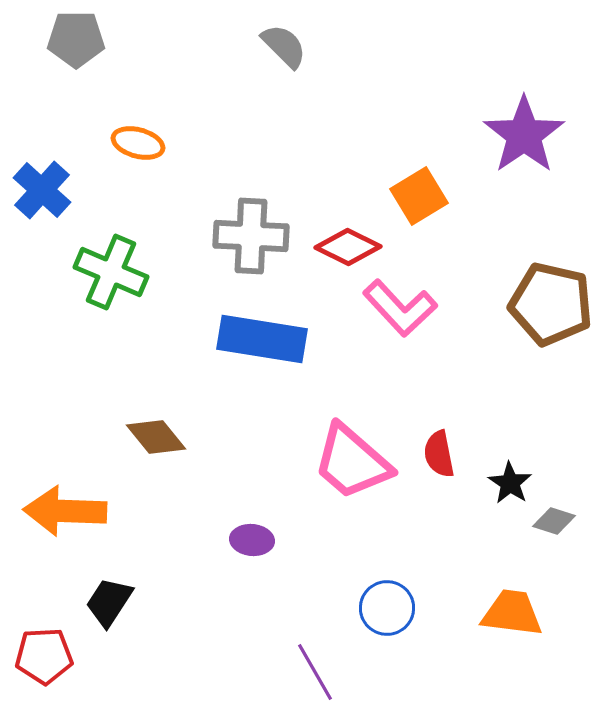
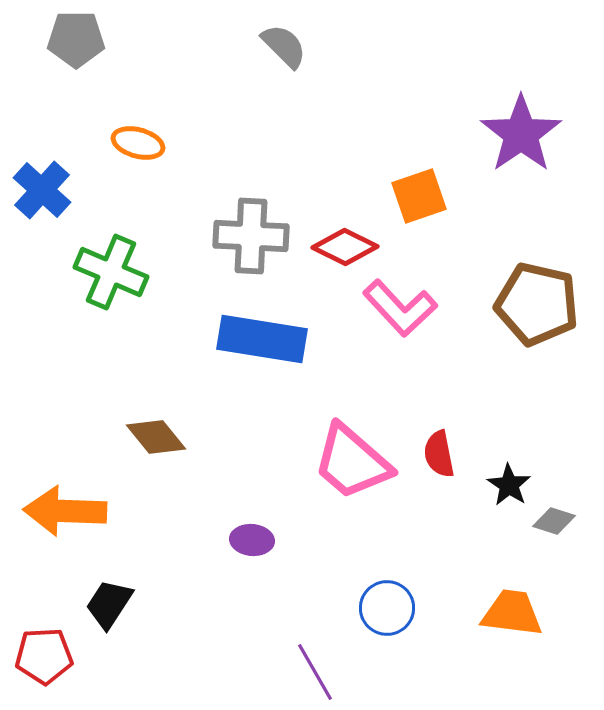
purple star: moved 3 px left, 1 px up
orange square: rotated 12 degrees clockwise
red diamond: moved 3 px left
brown pentagon: moved 14 px left
black star: moved 1 px left, 2 px down
black trapezoid: moved 2 px down
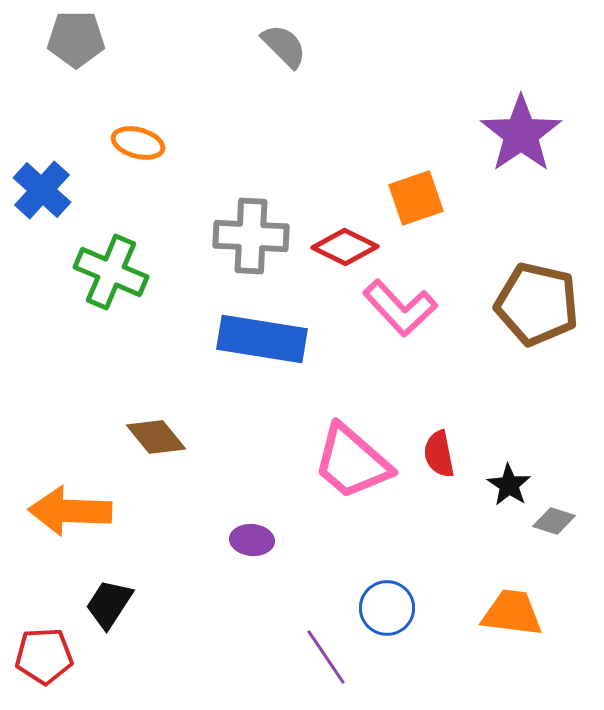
orange square: moved 3 px left, 2 px down
orange arrow: moved 5 px right
purple line: moved 11 px right, 15 px up; rotated 4 degrees counterclockwise
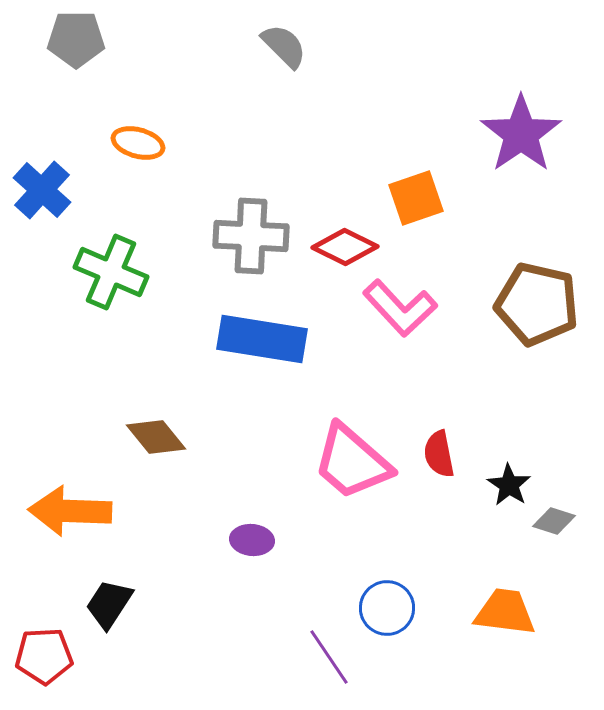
orange trapezoid: moved 7 px left, 1 px up
purple line: moved 3 px right
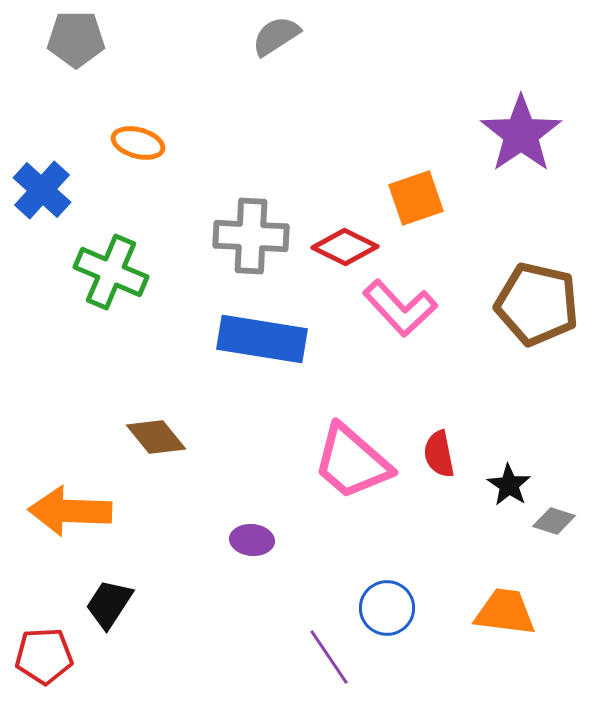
gray semicircle: moved 8 px left, 10 px up; rotated 78 degrees counterclockwise
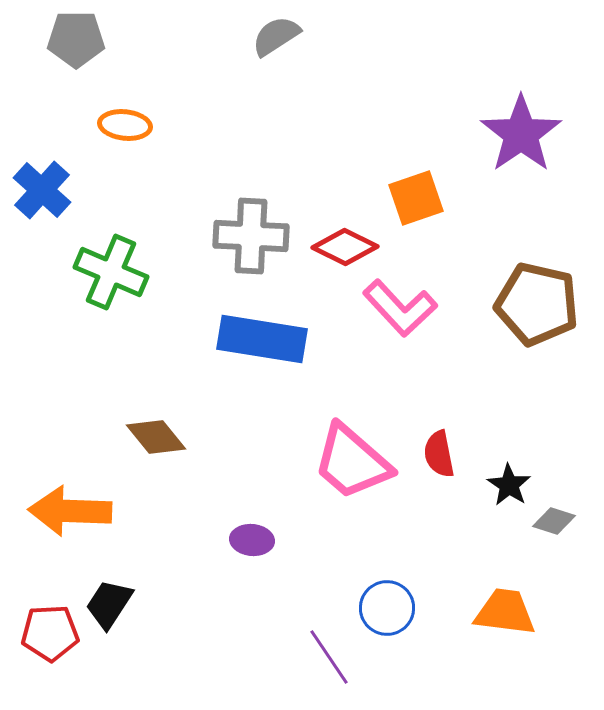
orange ellipse: moved 13 px left, 18 px up; rotated 9 degrees counterclockwise
red pentagon: moved 6 px right, 23 px up
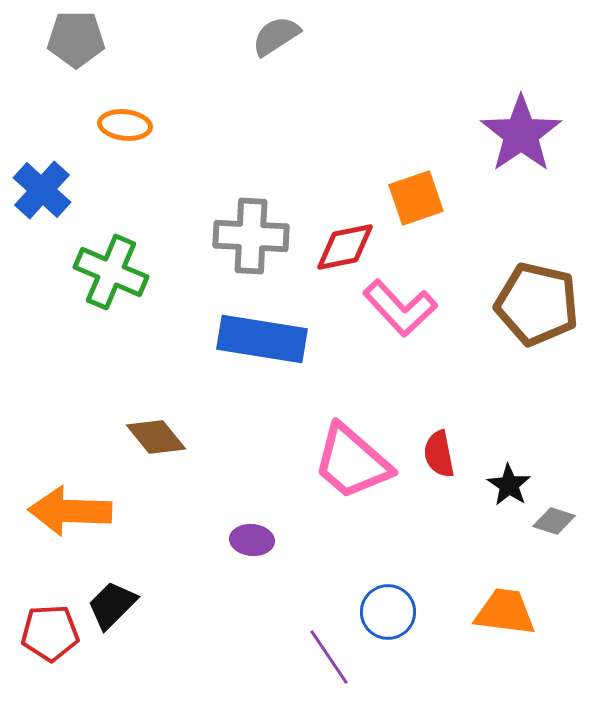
red diamond: rotated 38 degrees counterclockwise
black trapezoid: moved 3 px right, 1 px down; rotated 12 degrees clockwise
blue circle: moved 1 px right, 4 px down
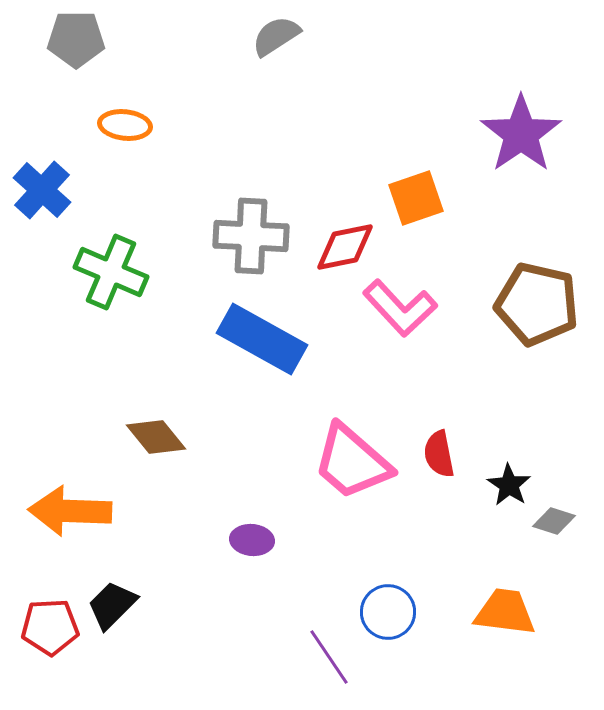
blue rectangle: rotated 20 degrees clockwise
red pentagon: moved 6 px up
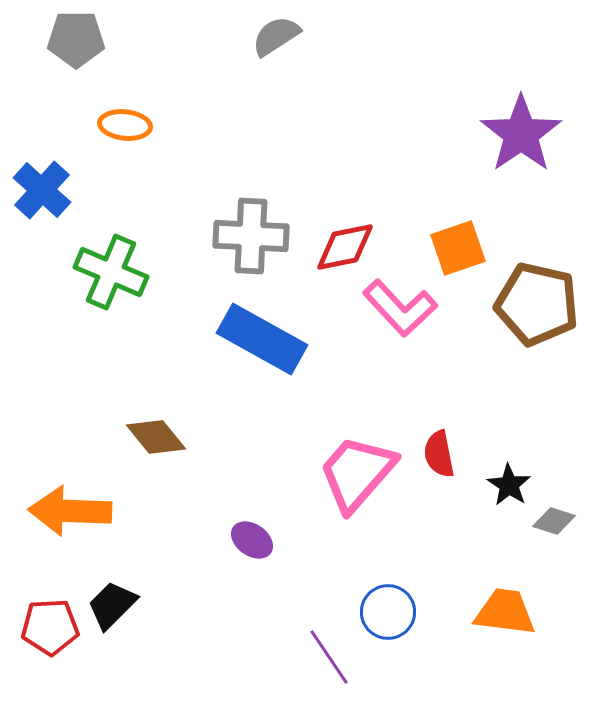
orange square: moved 42 px right, 50 px down
pink trapezoid: moved 5 px right, 11 px down; rotated 90 degrees clockwise
purple ellipse: rotated 30 degrees clockwise
